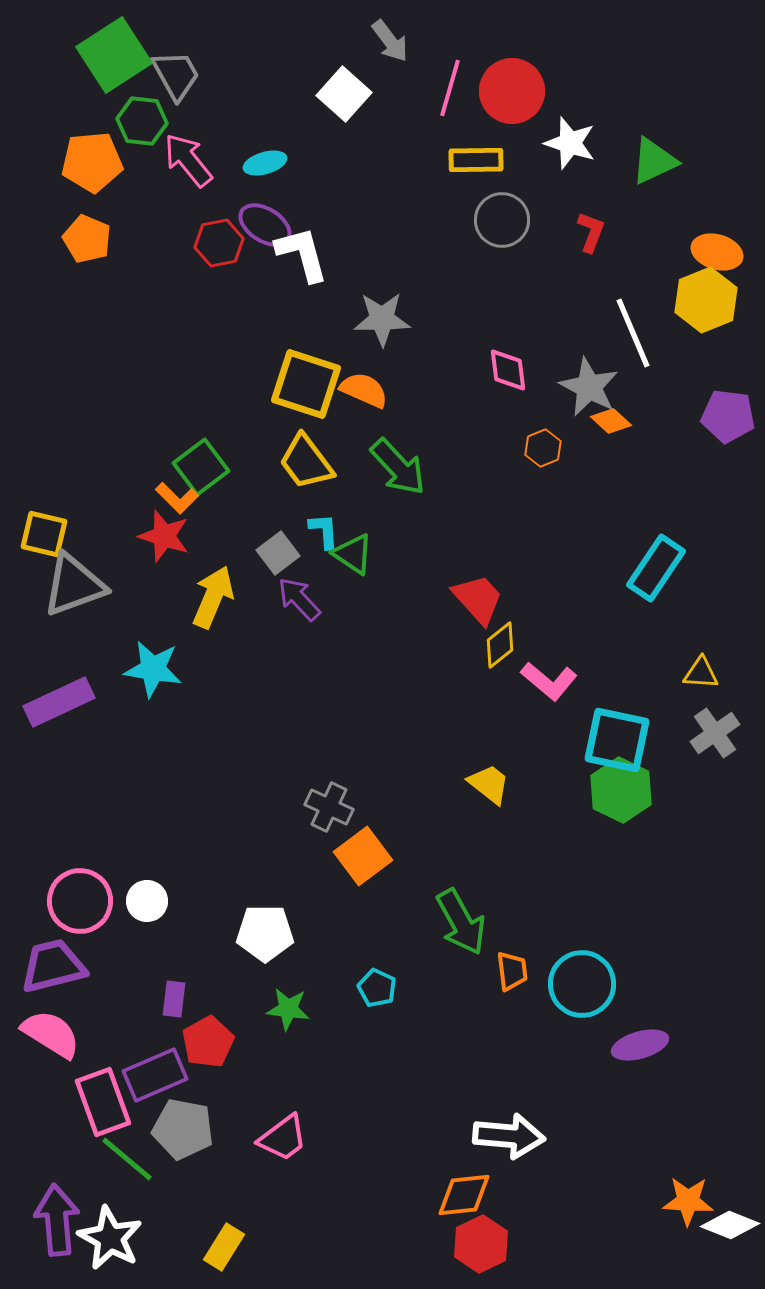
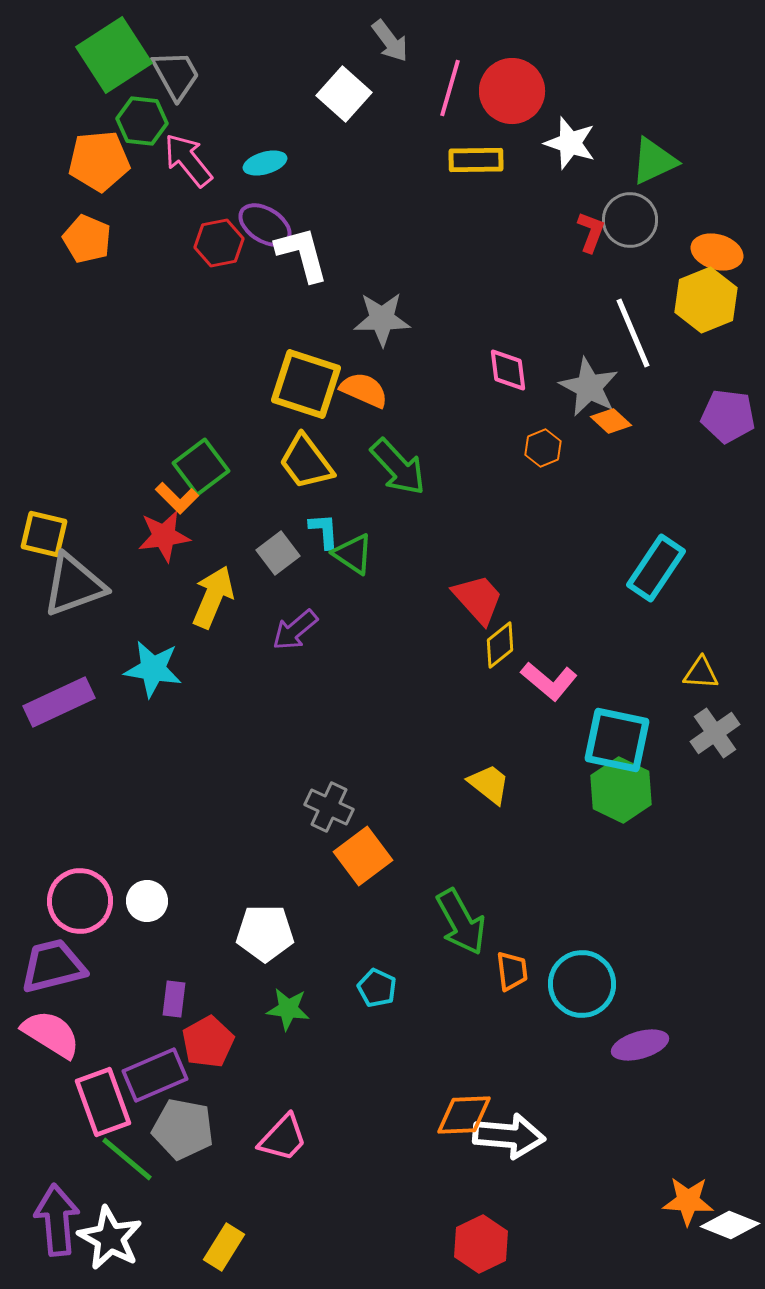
orange pentagon at (92, 162): moved 7 px right, 1 px up
gray circle at (502, 220): moved 128 px right
red star at (164, 536): rotated 26 degrees counterclockwise
purple arrow at (299, 599): moved 4 px left, 31 px down; rotated 87 degrees counterclockwise
pink trapezoid at (283, 1138): rotated 10 degrees counterclockwise
orange diamond at (464, 1195): moved 80 px up; rotated 4 degrees clockwise
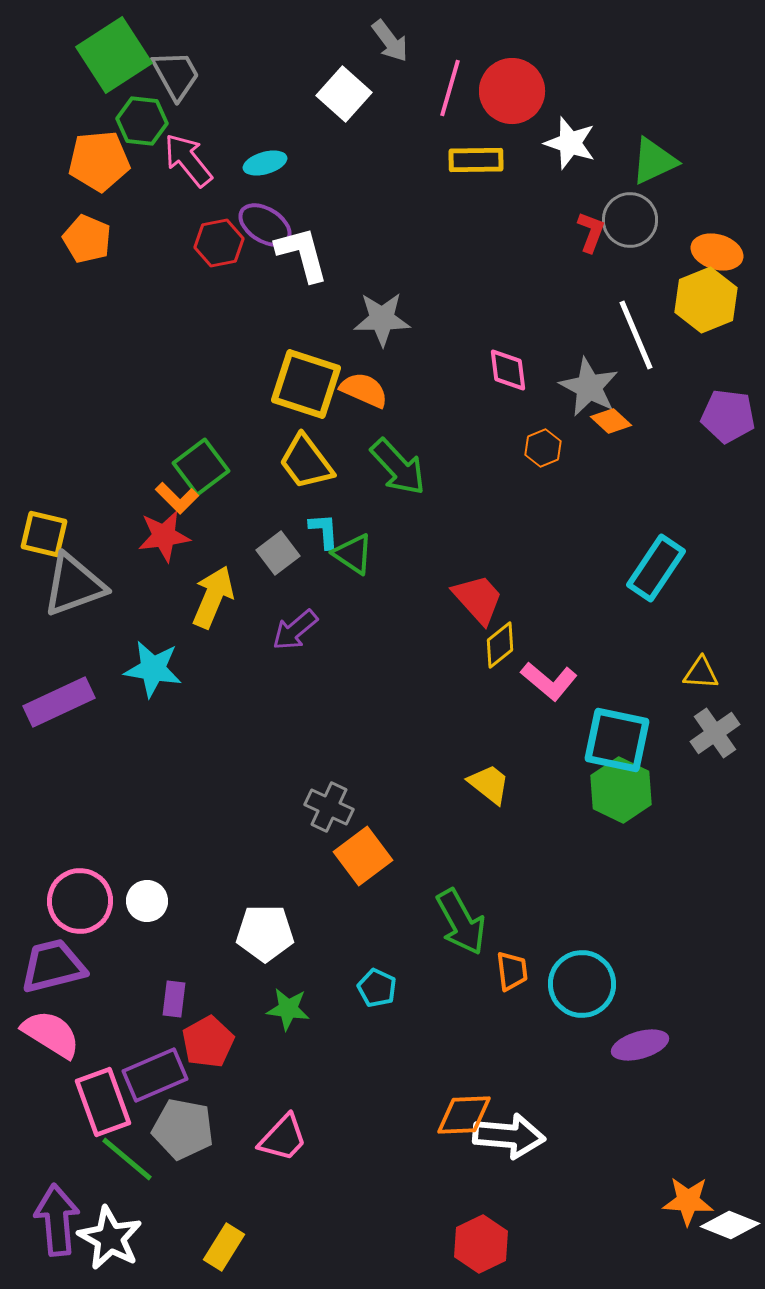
white line at (633, 333): moved 3 px right, 2 px down
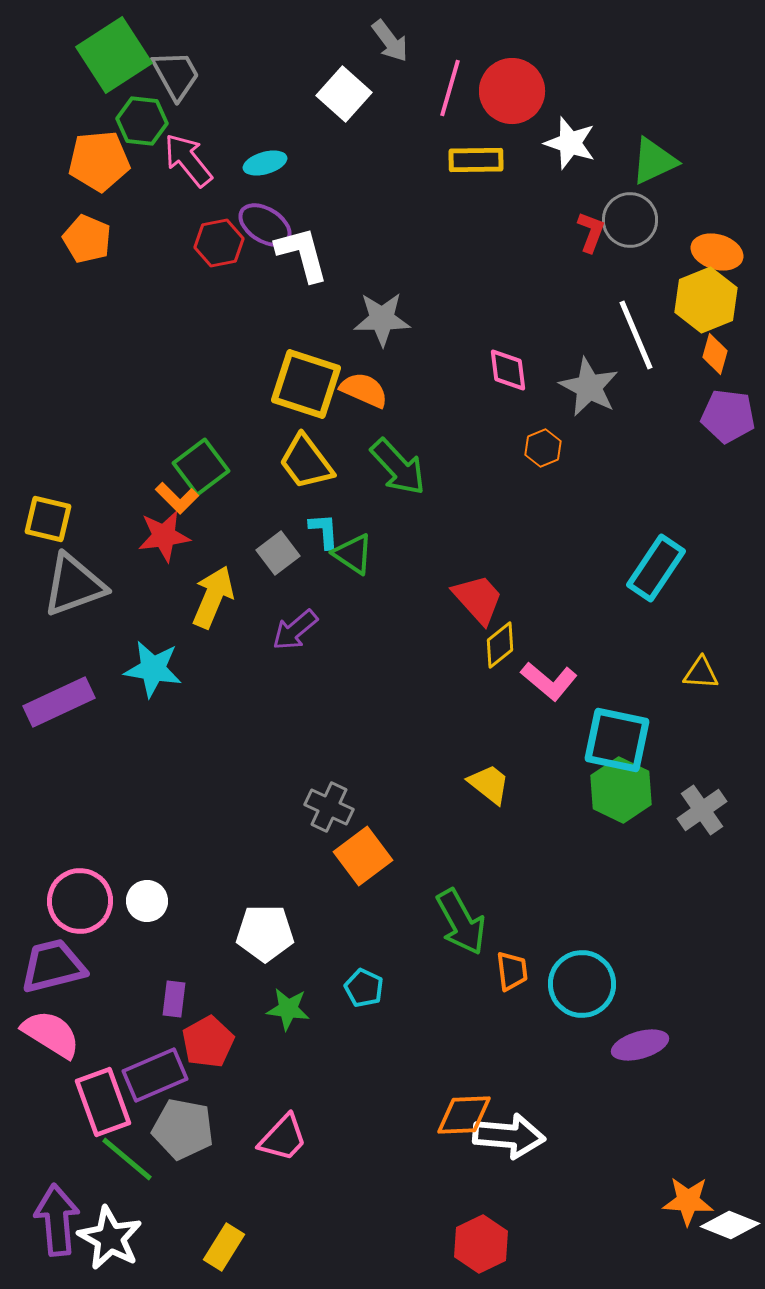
orange diamond at (611, 421): moved 104 px right, 67 px up; rotated 63 degrees clockwise
yellow square at (44, 534): moved 4 px right, 15 px up
gray cross at (715, 733): moved 13 px left, 77 px down
cyan pentagon at (377, 988): moved 13 px left
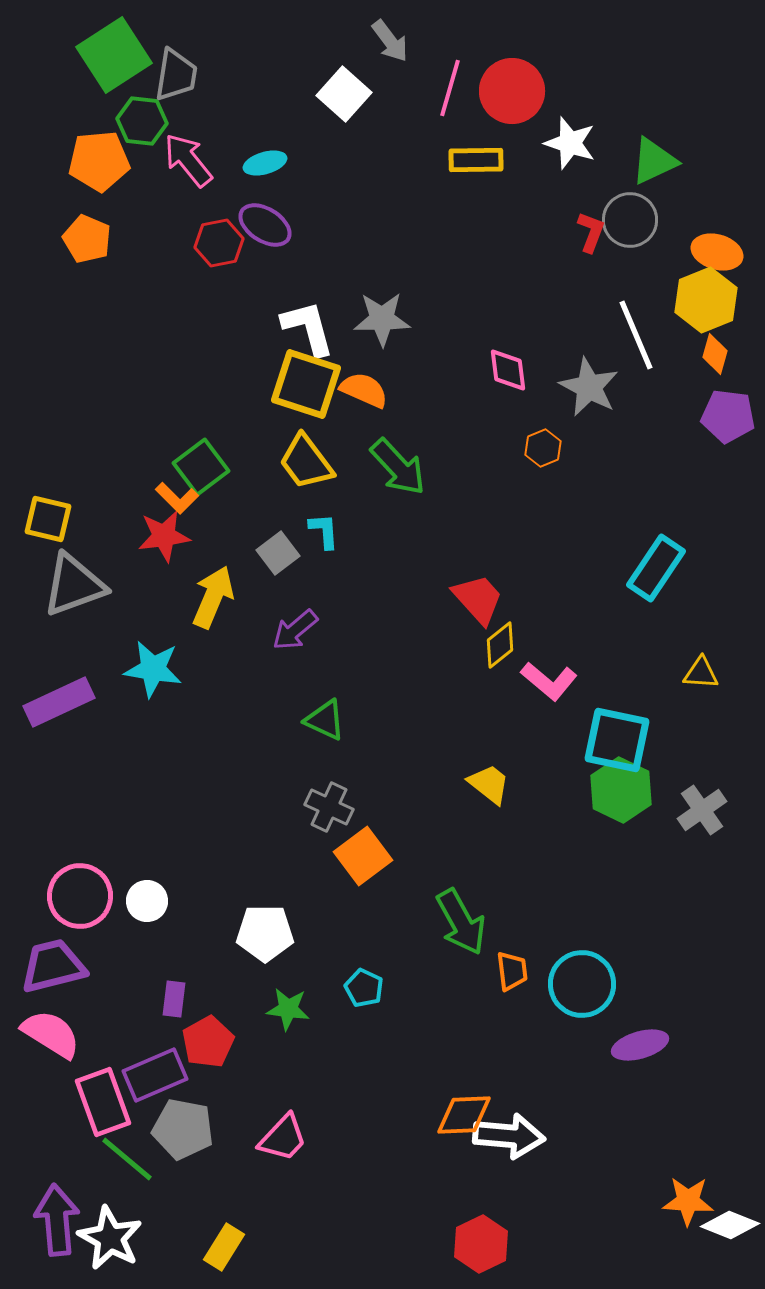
gray trapezoid at (176, 75): rotated 38 degrees clockwise
white L-shape at (302, 254): moved 6 px right, 74 px down
green triangle at (353, 554): moved 28 px left, 166 px down; rotated 9 degrees counterclockwise
pink circle at (80, 901): moved 5 px up
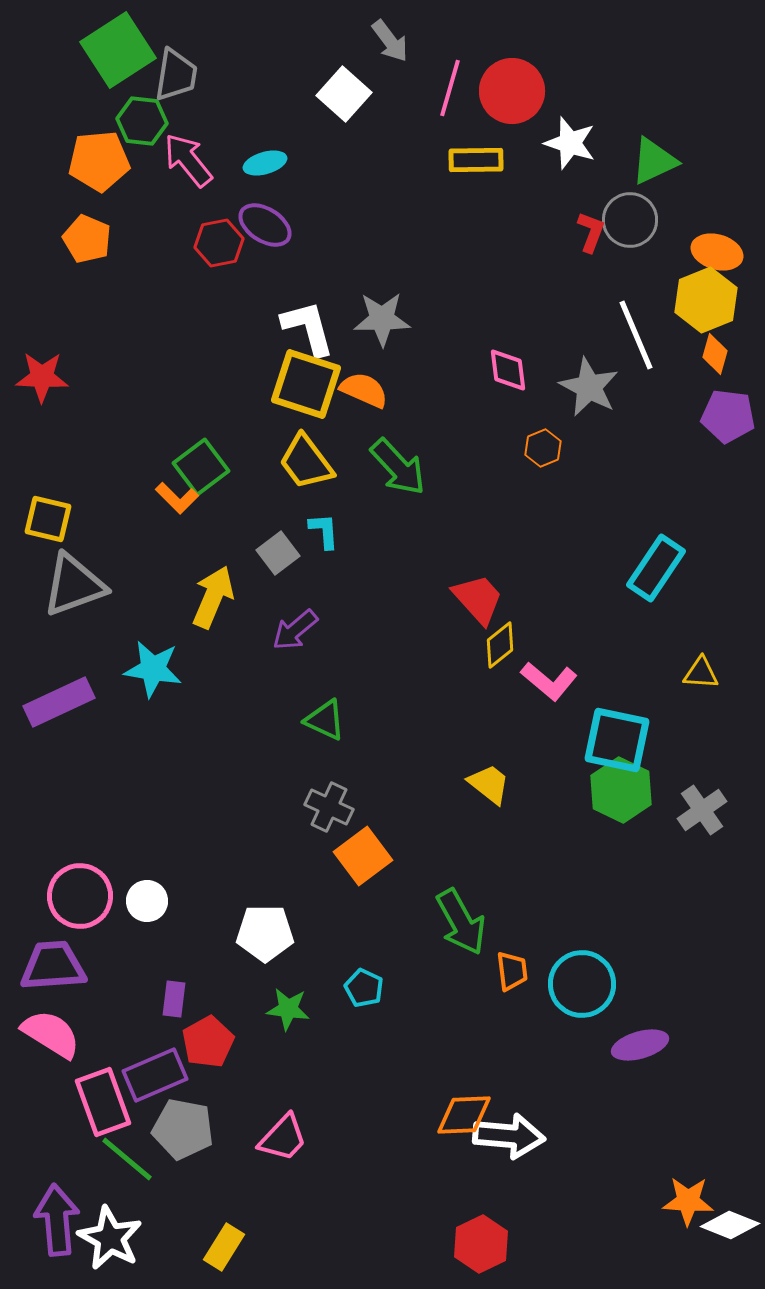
green square at (114, 55): moved 4 px right, 5 px up
red star at (164, 536): moved 122 px left, 159 px up; rotated 10 degrees clockwise
purple trapezoid at (53, 966): rotated 10 degrees clockwise
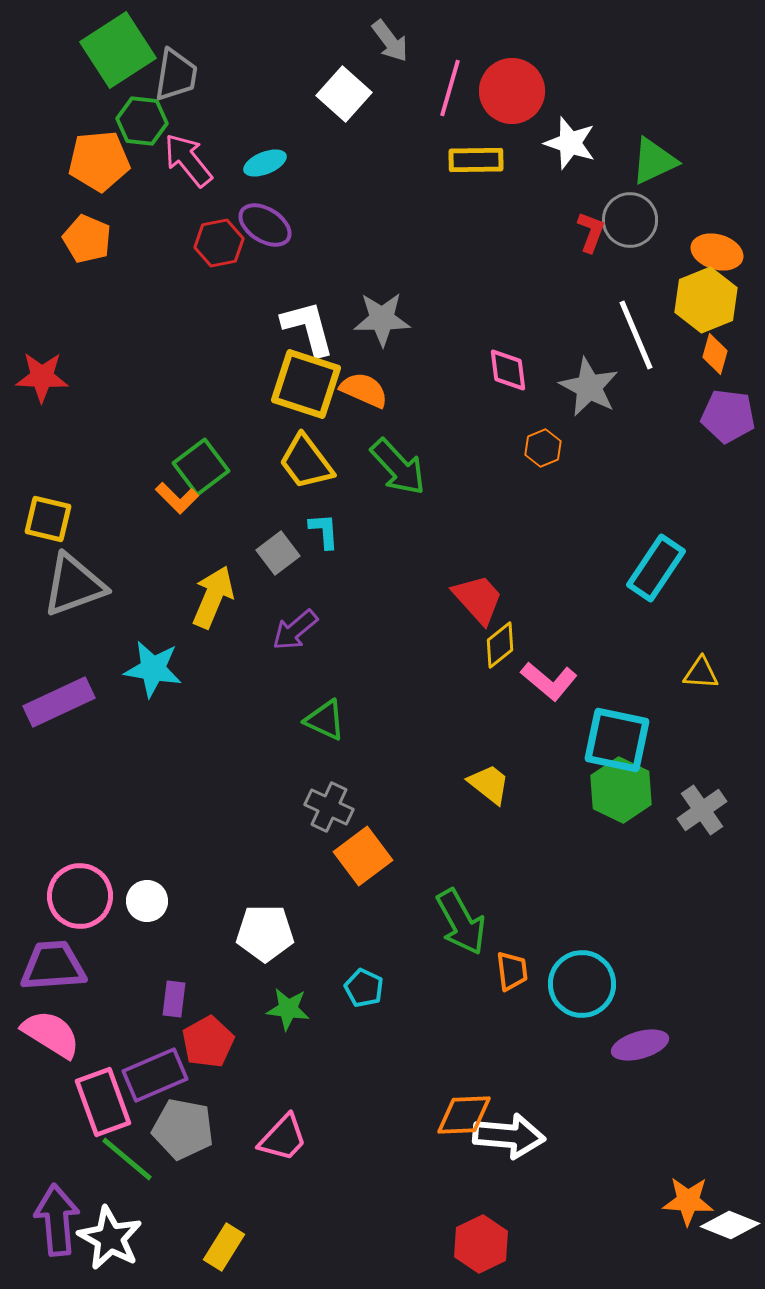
cyan ellipse at (265, 163): rotated 6 degrees counterclockwise
